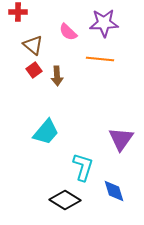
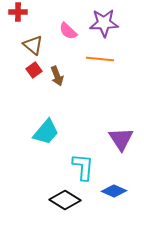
pink semicircle: moved 1 px up
brown arrow: rotated 18 degrees counterclockwise
purple triangle: rotated 8 degrees counterclockwise
cyan L-shape: rotated 12 degrees counterclockwise
blue diamond: rotated 50 degrees counterclockwise
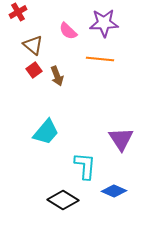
red cross: rotated 30 degrees counterclockwise
cyan L-shape: moved 2 px right, 1 px up
black diamond: moved 2 px left
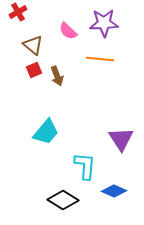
red square: rotated 14 degrees clockwise
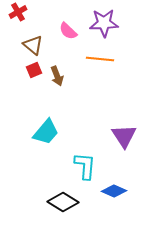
purple triangle: moved 3 px right, 3 px up
black diamond: moved 2 px down
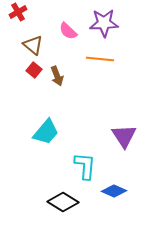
red square: rotated 28 degrees counterclockwise
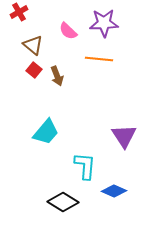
red cross: moved 1 px right
orange line: moved 1 px left
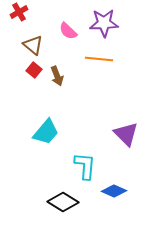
purple triangle: moved 2 px right, 2 px up; rotated 12 degrees counterclockwise
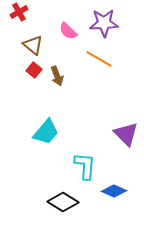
orange line: rotated 24 degrees clockwise
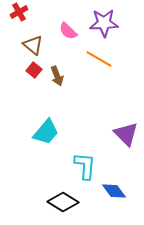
blue diamond: rotated 30 degrees clockwise
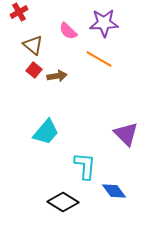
brown arrow: rotated 78 degrees counterclockwise
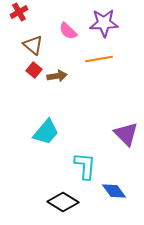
orange line: rotated 40 degrees counterclockwise
